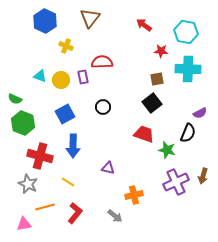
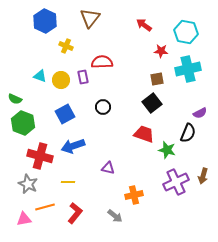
cyan cross: rotated 15 degrees counterclockwise
blue arrow: rotated 70 degrees clockwise
yellow line: rotated 32 degrees counterclockwise
pink triangle: moved 5 px up
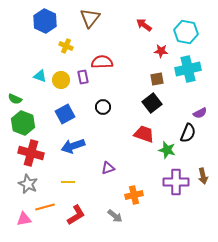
red cross: moved 9 px left, 3 px up
purple triangle: rotated 32 degrees counterclockwise
brown arrow: rotated 28 degrees counterclockwise
purple cross: rotated 25 degrees clockwise
red L-shape: moved 1 px right, 2 px down; rotated 20 degrees clockwise
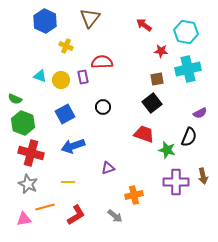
black semicircle: moved 1 px right, 4 px down
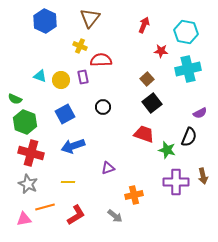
red arrow: rotated 77 degrees clockwise
yellow cross: moved 14 px right
red semicircle: moved 1 px left, 2 px up
brown square: moved 10 px left; rotated 32 degrees counterclockwise
green hexagon: moved 2 px right, 1 px up
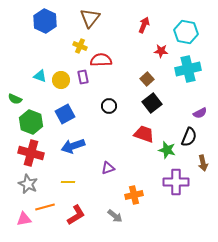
black circle: moved 6 px right, 1 px up
green hexagon: moved 6 px right
brown arrow: moved 13 px up
